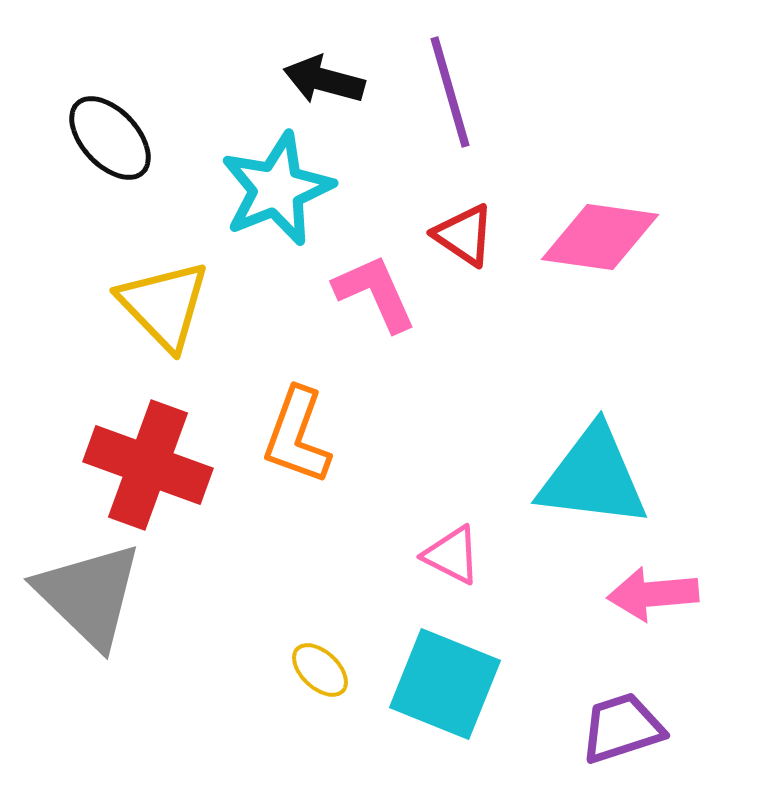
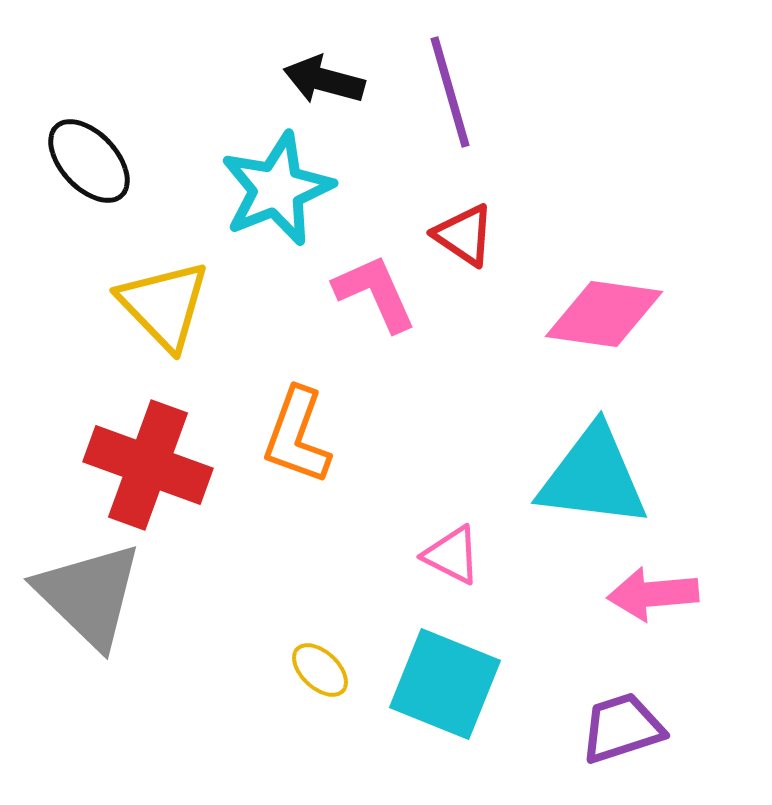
black ellipse: moved 21 px left, 23 px down
pink diamond: moved 4 px right, 77 px down
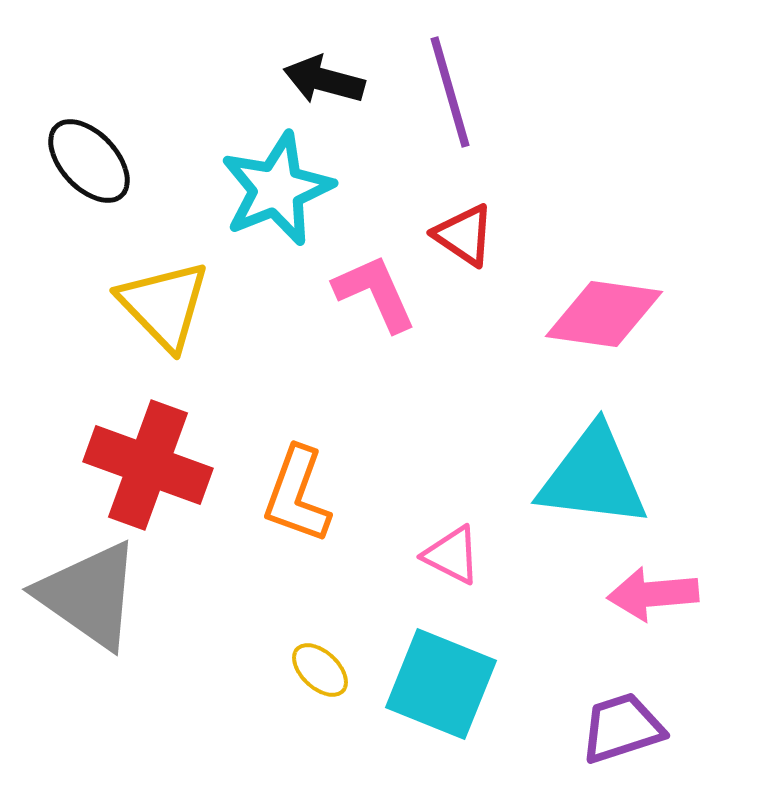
orange L-shape: moved 59 px down
gray triangle: rotated 9 degrees counterclockwise
cyan square: moved 4 px left
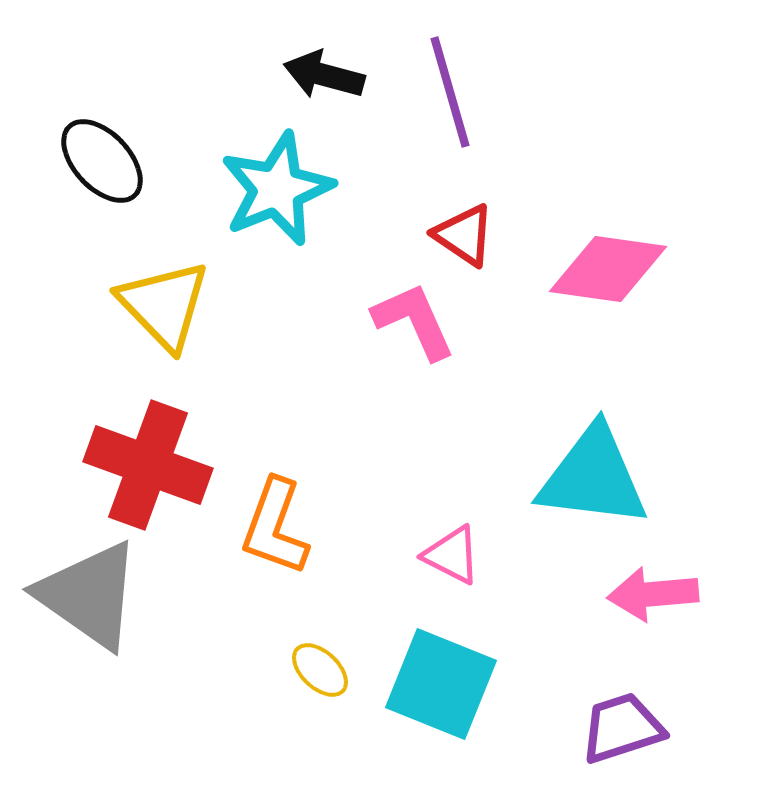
black arrow: moved 5 px up
black ellipse: moved 13 px right
pink L-shape: moved 39 px right, 28 px down
pink diamond: moved 4 px right, 45 px up
orange L-shape: moved 22 px left, 32 px down
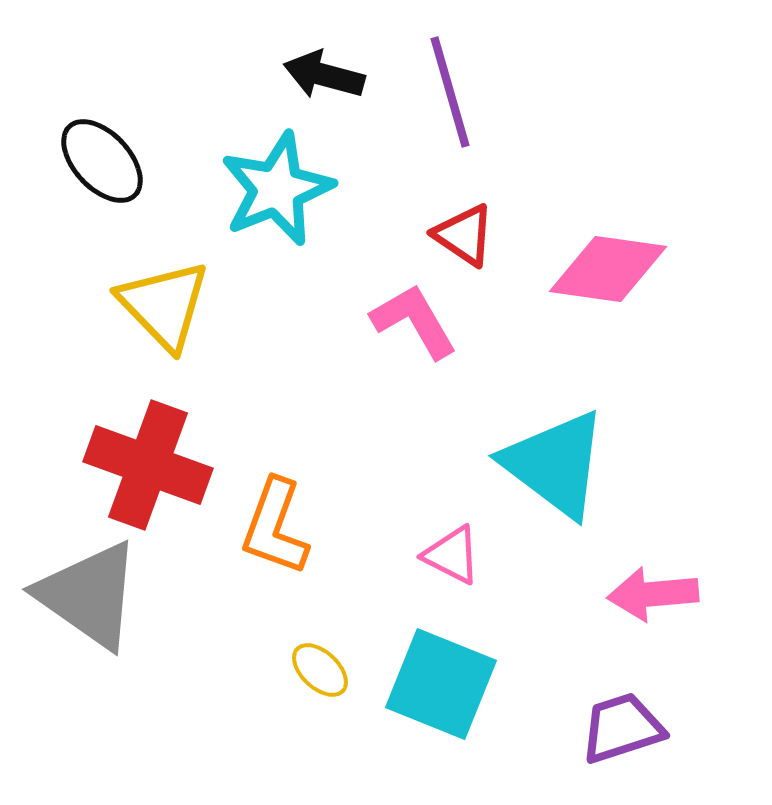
pink L-shape: rotated 6 degrees counterclockwise
cyan triangle: moved 38 px left, 13 px up; rotated 30 degrees clockwise
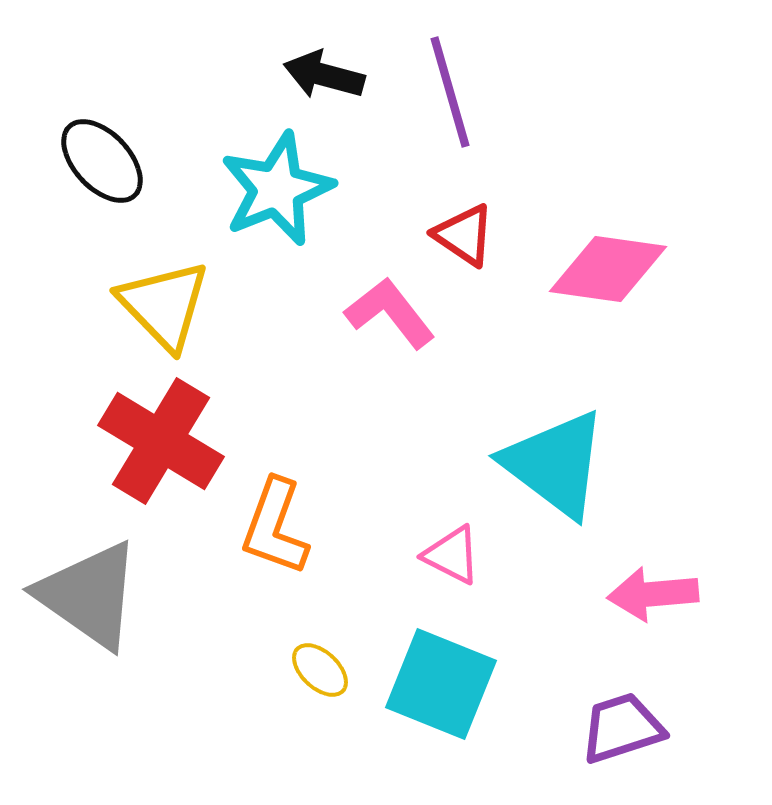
pink L-shape: moved 24 px left, 8 px up; rotated 8 degrees counterclockwise
red cross: moved 13 px right, 24 px up; rotated 11 degrees clockwise
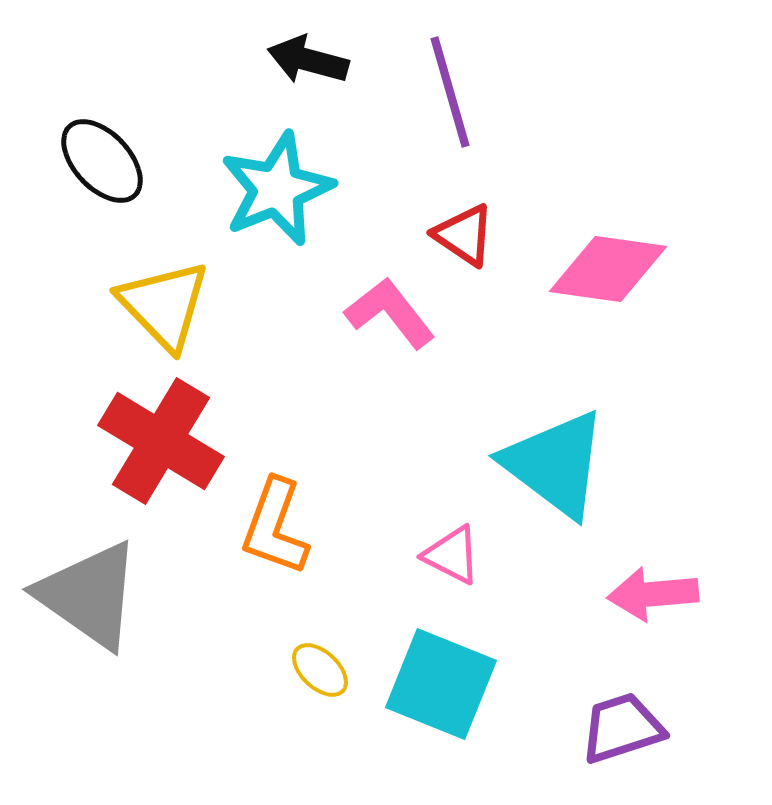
black arrow: moved 16 px left, 15 px up
